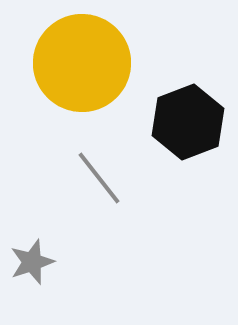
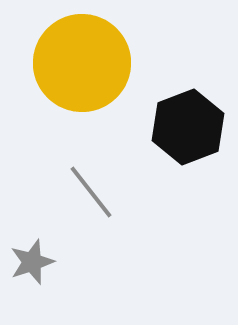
black hexagon: moved 5 px down
gray line: moved 8 px left, 14 px down
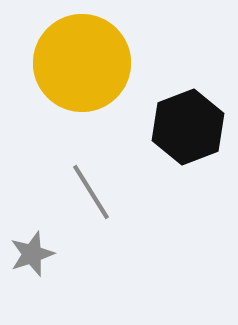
gray line: rotated 6 degrees clockwise
gray star: moved 8 px up
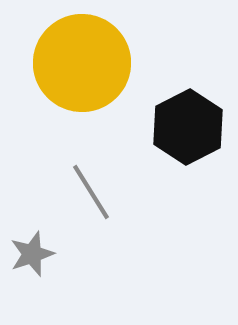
black hexagon: rotated 6 degrees counterclockwise
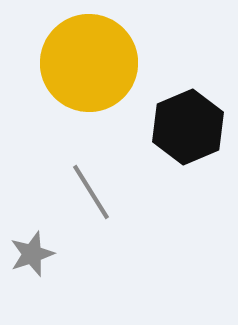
yellow circle: moved 7 px right
black hexagon: rotated 4 degrees clockwise
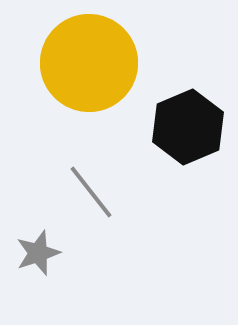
gray line: rotated 6 degrees counterclockwise
gray star: moved 6 px right, 1 px up
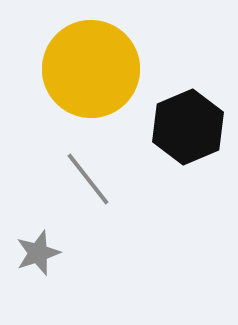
yellow circle: moved 2 px right, 6 px down
gray line: moved 3 px left, 13 px up
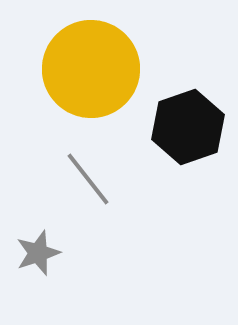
black hexagon: rotated 4 degrees clockwise
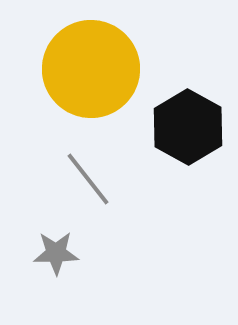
black hexagon: rotated 12 degrees counterclockwise
gray star: moved 18 px right; rotated 18 degrees clockwise
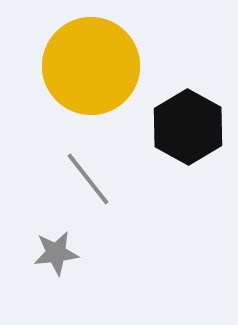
yellow circle: moved 3 px up
gray star: rotated 6 degrees counterclockwise
